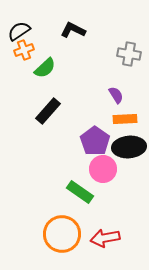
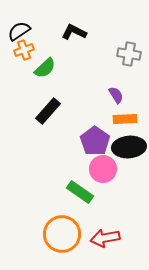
black L-shape: moved 1 px right, 2 px down
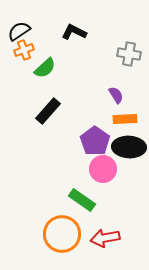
black ellipse: rotated 8 degrees clockwise
green rectangle: moved 2 px right, 8 px down
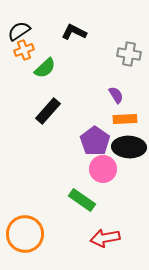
orange circle: moved 37 px left
